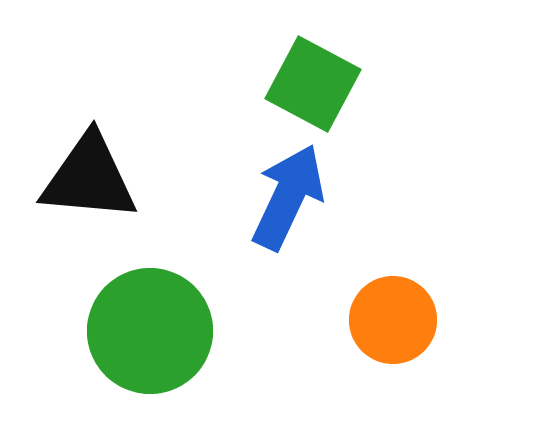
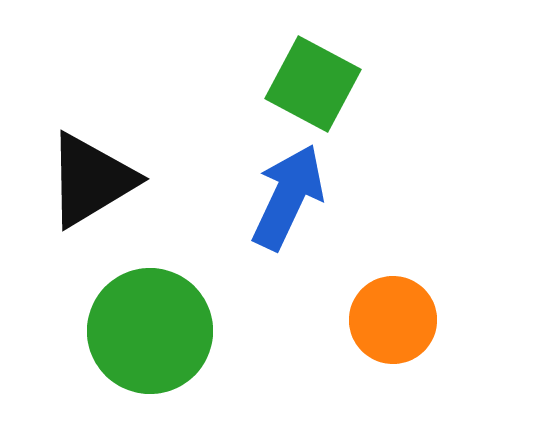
black triangle: moved 2 px right, 2 px down; rotated 36 degrees counterclockwise
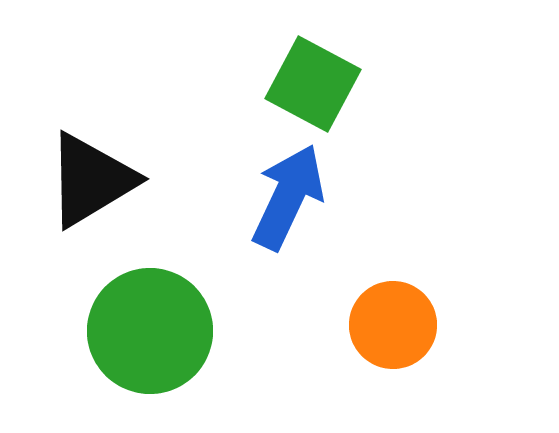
orange circle: moved 5 px down
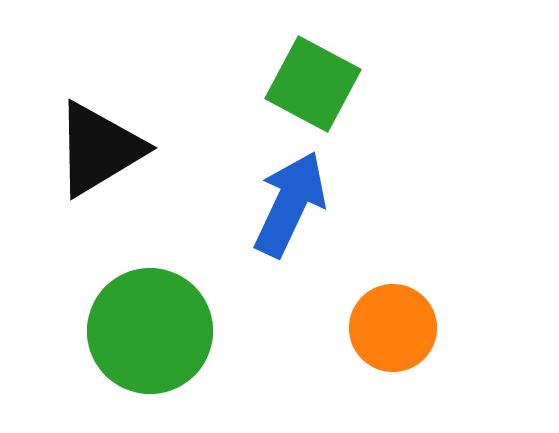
black triangle: moved 8 px right, 31 px up
blue arrow: moved 2 px right, 7 px down
orange circle: moved 3 px down
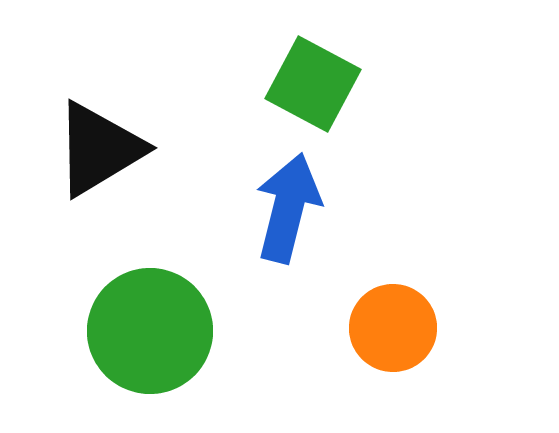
blue arrow: moved 2 px left, 4 px down; rotated 11 degrees counterclockwise
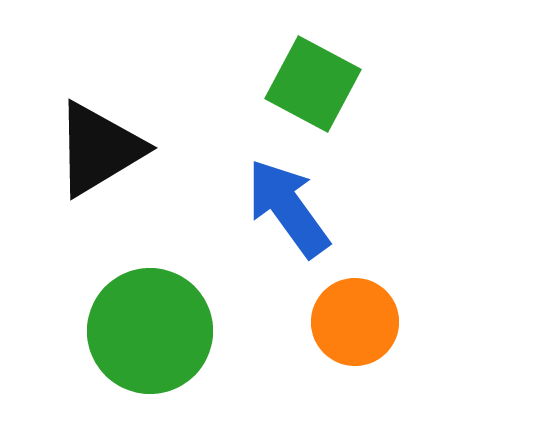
blue arrow: rotated 50 degrees counterclockwise
orange circle: moved 38 px left, 6 px up
